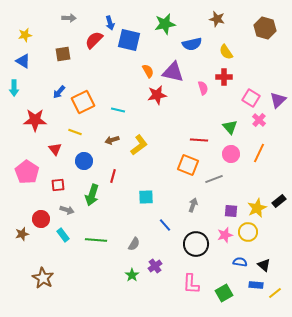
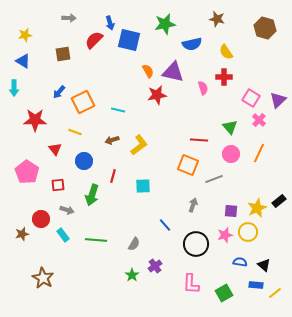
cyan square at (146, 197): moved 3 px left, 11 px up
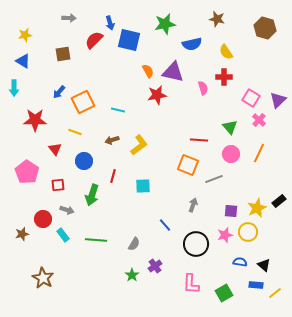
red circle at (41, 219): moved 2 px right
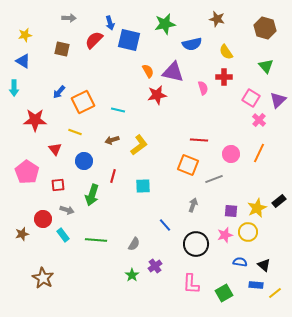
brown square at (63, 54): moved 1 px left, 5 px up; rotated 21 degrees clockwise
green triangle at (230, 127): moved 36 px right, 61 px up
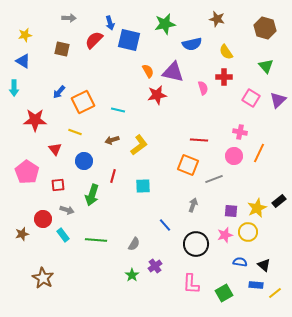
pink cross at (259, 120): moved 19 px left, 12 px down; rotated 32 degrees counterclockwise
pink circle at (231, 154): moved 3 px right, 2 px down
